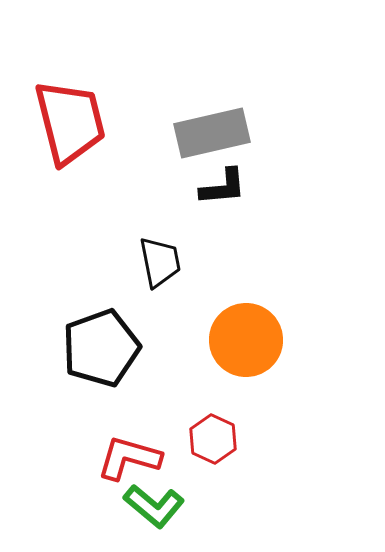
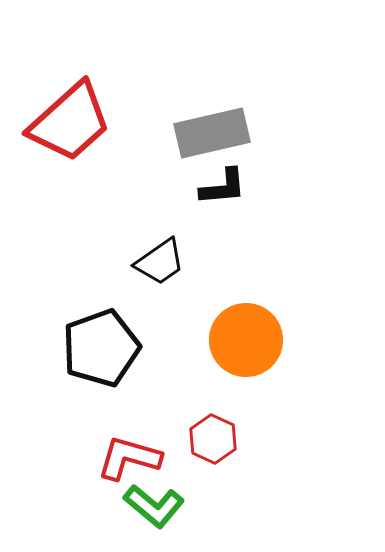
red trapezoid: rotated 62 degrees clockwise
black trapezoid: rotated 66 degrees clockwise
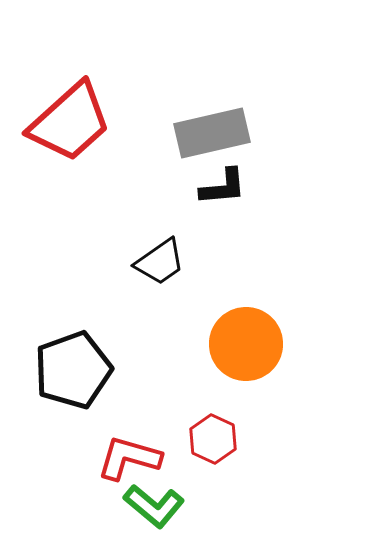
orange circle: moved 4 px down
black pentagon: moved 28 px left, 22 px down
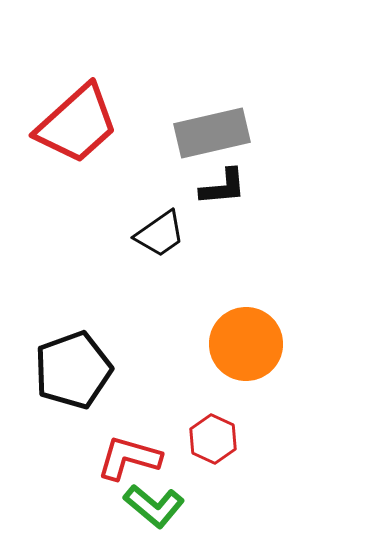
red trapezoid: moved 7 px right, 2 px down
black trapezoid: moved 28 px up
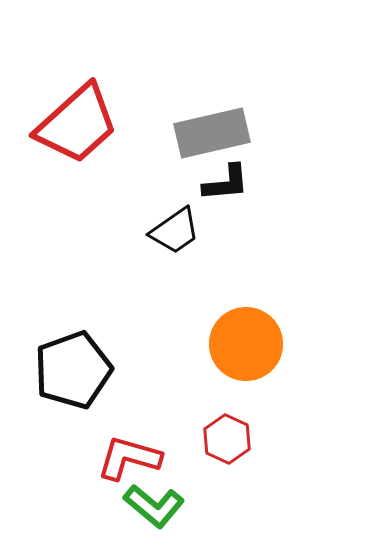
black L-shape: moved 3 px right, 4 px up
black trapezoid: moved 15 px right, 3 px up
red hexagon: moved 14 px right
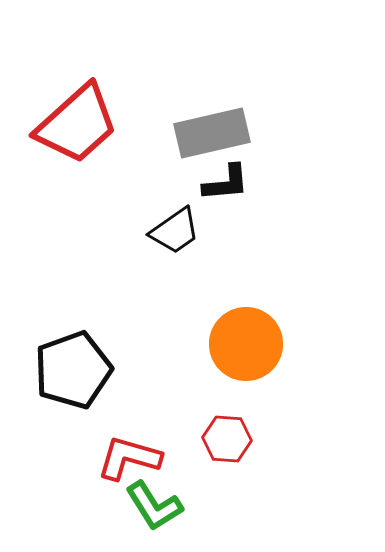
red hexagon: rotated 21 degrees counterclockwise
green L-shape: rotated 18 degrees clockwise
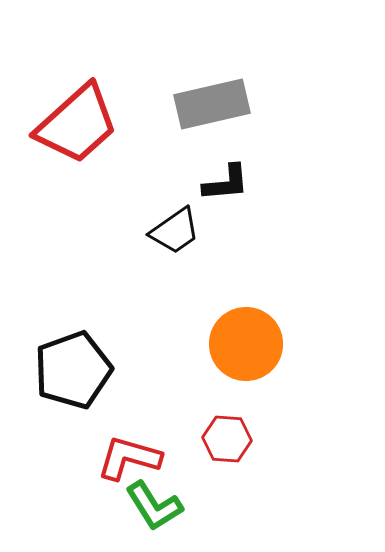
gray rectangle: moved 29 px up
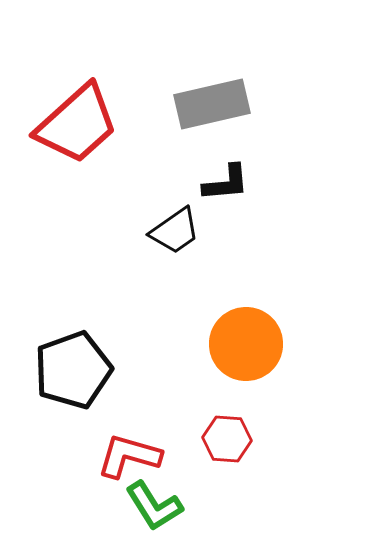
red L-shape: moved 2 px up
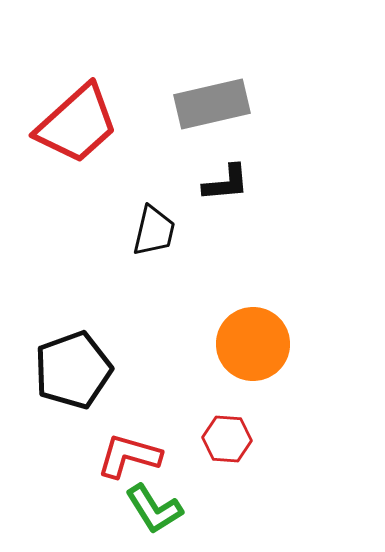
black trapezoid: moved 21 px left; rotated 42 degrees counterclockwise
orange circle: moved 7 px right
green L-shape: moved 3 px down
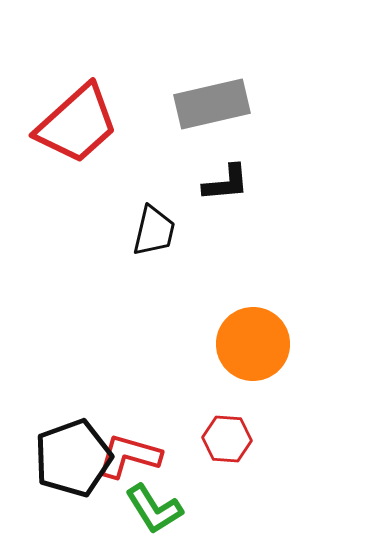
black pentagon: moved 88 px down
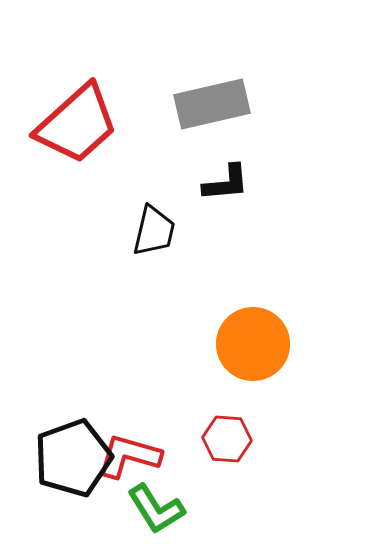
green L-shape: moved 2 px right
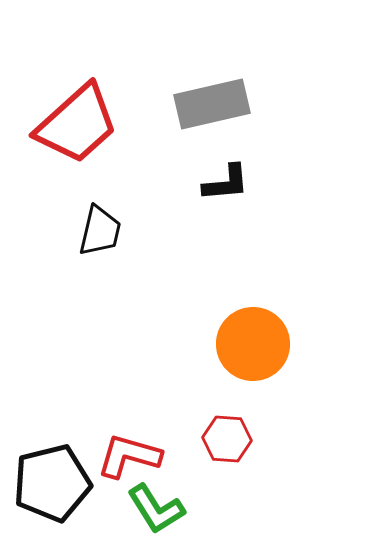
black trapezoid: moved 54 px left
black pentagon: moved 21 px left, 25 px down; rotated 6 degrees clockwise
